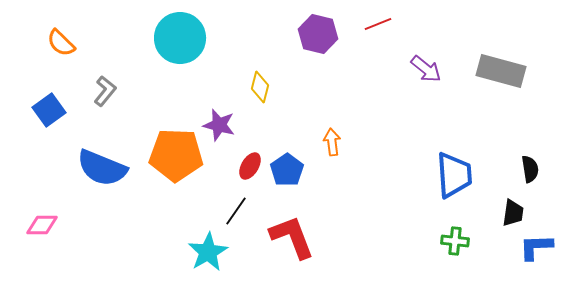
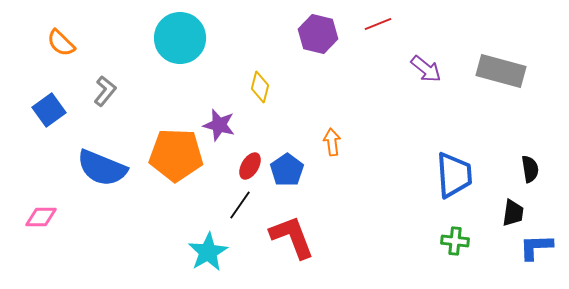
black line: moved 4 px right, 6 px up
pink diamond: moved 1 px left, 8 px up
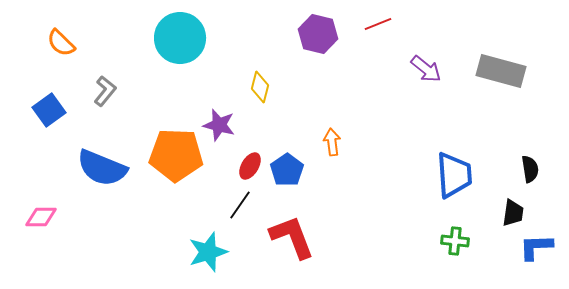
cyan star: rotated 12 degrees clockwise
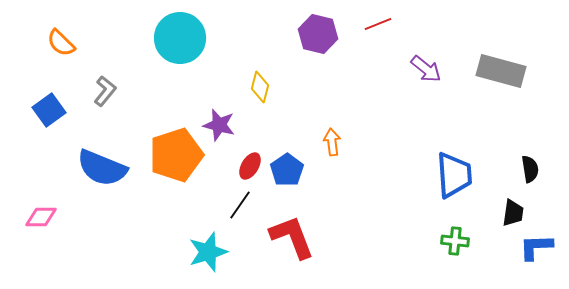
orange pentagon: rotated 20 degrees counterclockwise
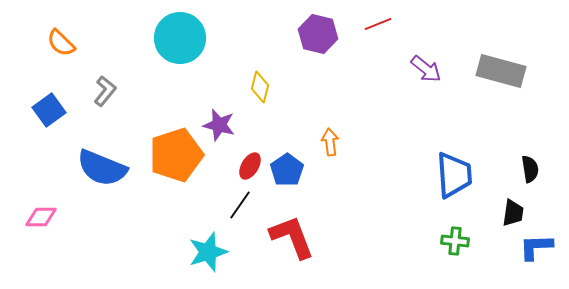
orange arrow: moved 2 px left
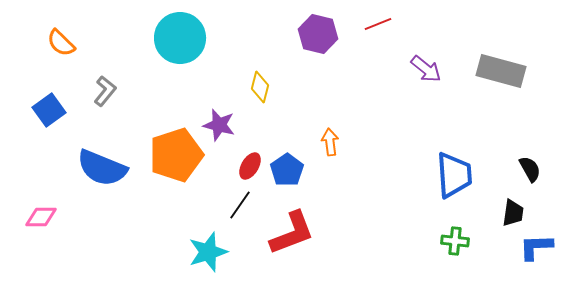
black semicircle: rotated 20 degrees counterclockwise
red L-shape: moved 4 px up; rotated 90 degrees clockwise
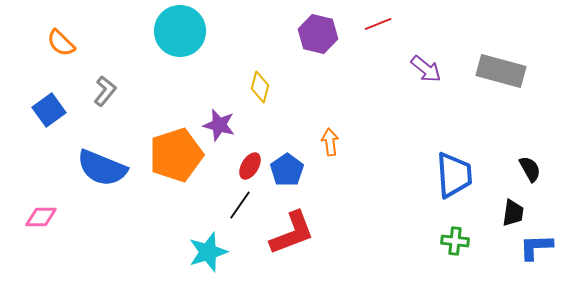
cyan circle: moved 7 px up
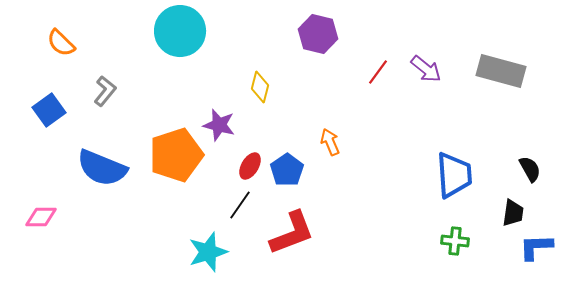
red line: moved 48 px down; rotated 32 degrees counterclockwise
orange arrow: rotated 16 degrees counterclockwise
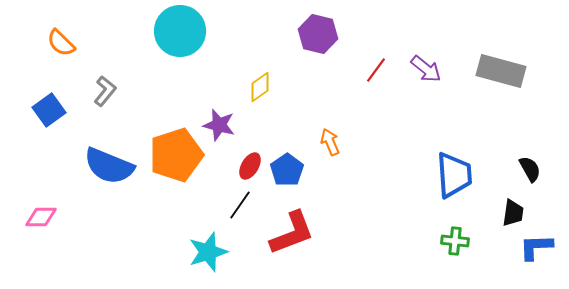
red line: moved 2 px left, 2 px up
yellow diamond: rotated 40 degrees clockwise
blue semicircle: moved 7 px right, 2 px up
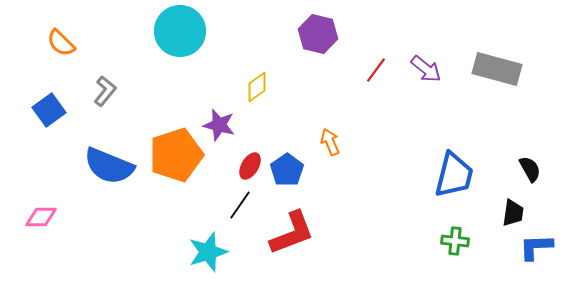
gray rectangle: moved 4 px left, 2 px up
yellow diamond: moved 3 px left
blue trapezoid: rotated 18 degrees clockwise
